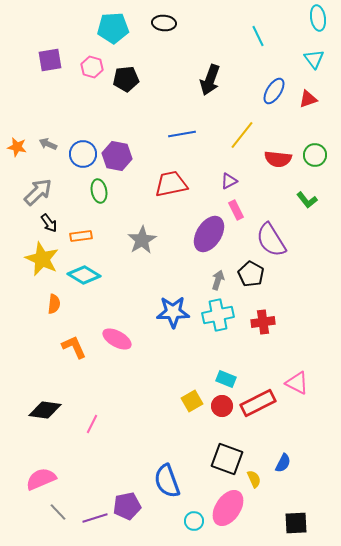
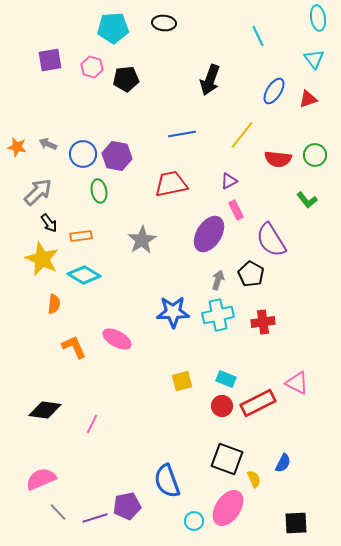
yellow square at (192, 401): moved 10 px left, 20 px up; rotated 15 degrees clockwise
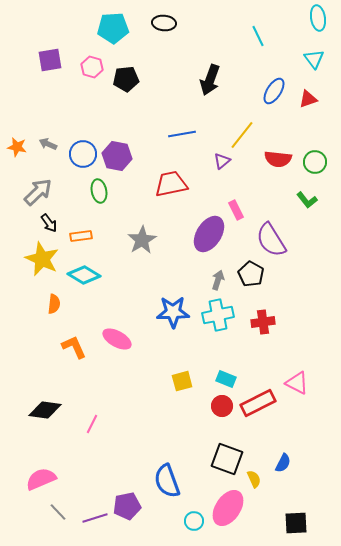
green circle at (315, 155): moved 7 px down
purple triangle at (229, 181): moved 7 px left, 20 px up; rotated 12 degrees counterclockwise
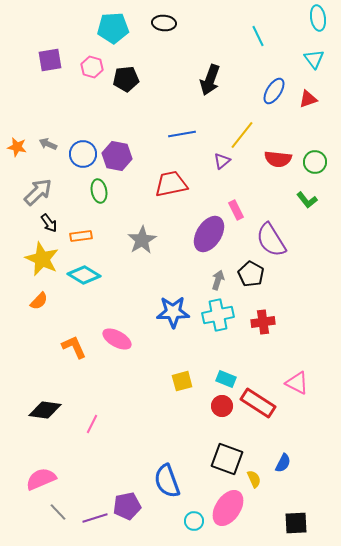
orange semicircle at (54, 304): moved 15 px left, 3 px up; rotated 36 degrees clockwise
red rectangle at (258, 403): rotated 60 degrees clockwise
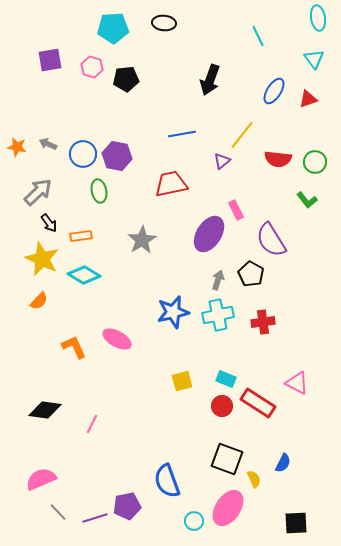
blue star at (173, 312): rotated 12 degrees counterclockwise
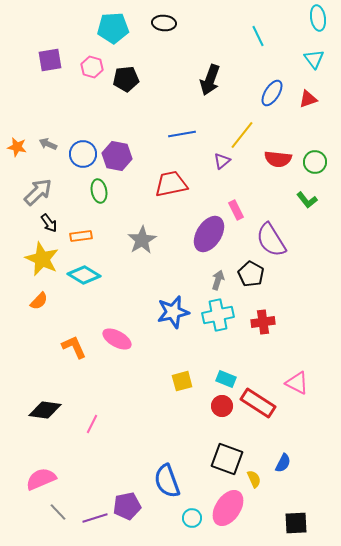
blue ellipse at (274, 91): moved 2 px left, 2 px down
cyan circle at (194, 521): moved 2 px left, 3 px up
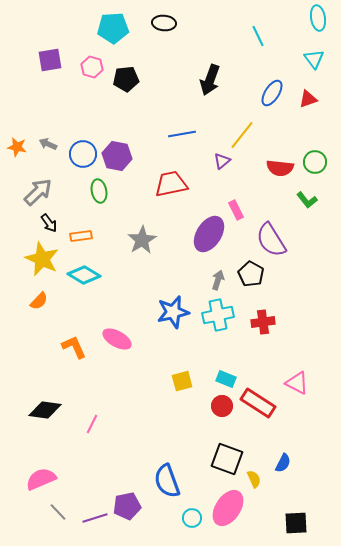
red semicircle at (278, 159): moved 2 px right, 9 px down
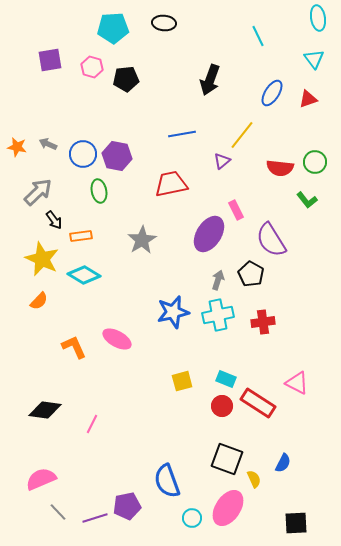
black arrow at (49, 223): moved 5 px right, 3 px up
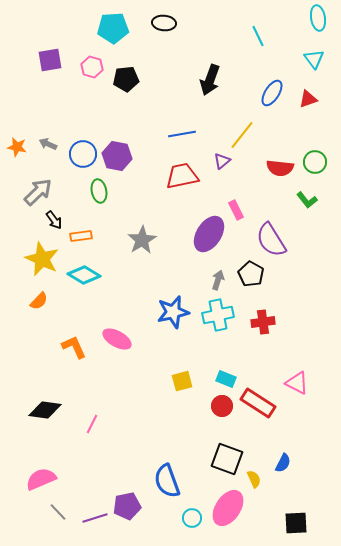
red trapezoid at (171, 184): moved 11 px right, 8 px up
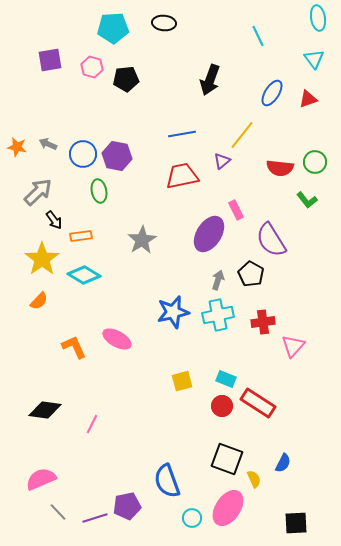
yellow star at (42, 259): rotated 12 degrees clockwise
pink triangle at (297, 383): moved 4 px left, 37 px up; rotated 45 degrees clockwise
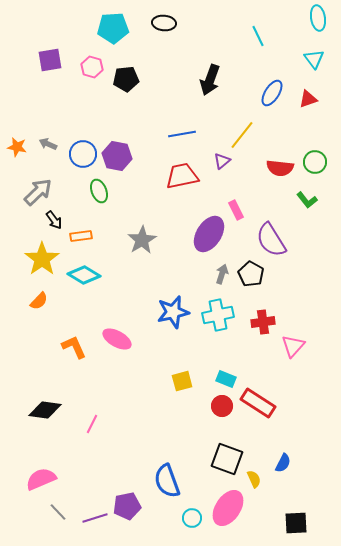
green ellipse at (99, 191): rotated 10 degrees counterclockwise
gray arrow at (218, 280): moved 4 px right, 6 px up
